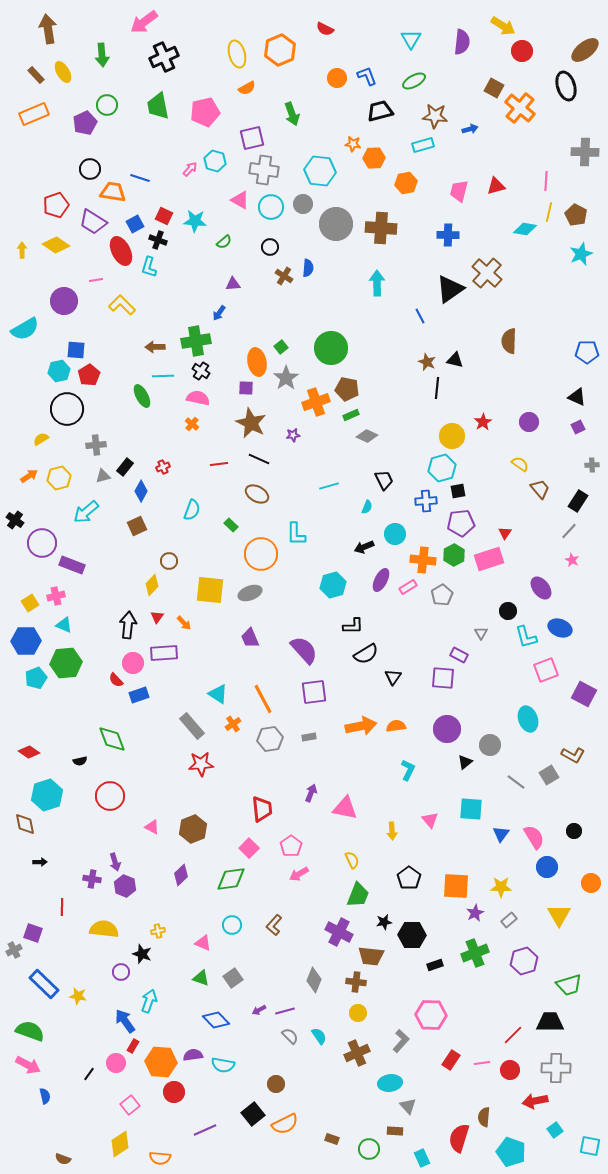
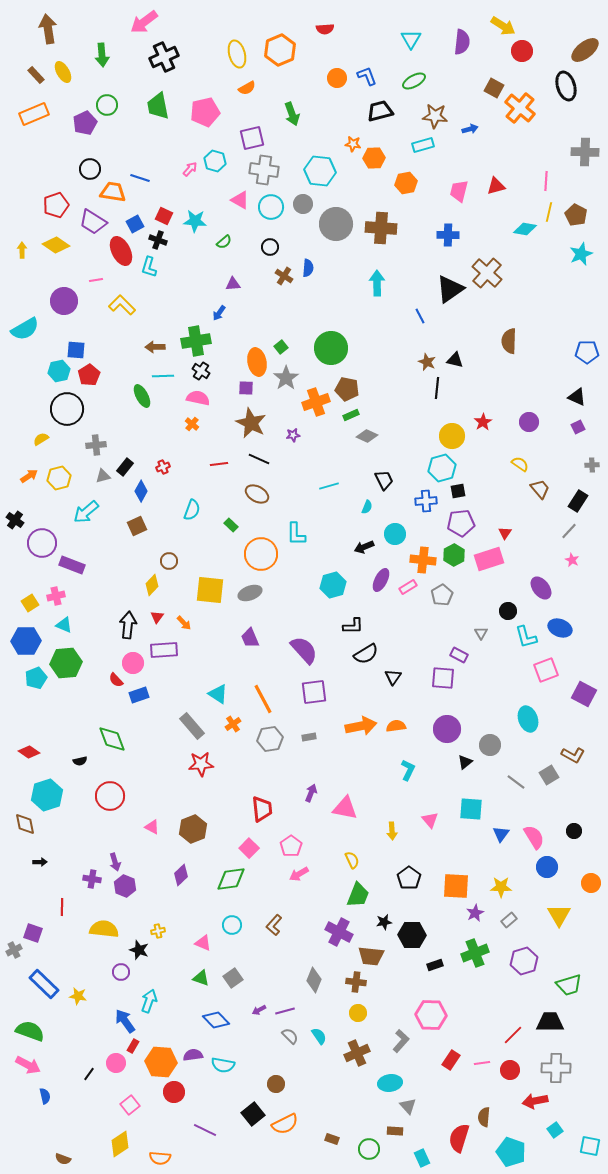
red semicircle at (325, 29): rotated 30 degrees counterclockwise
purple rectangle at (164, 653): moved 3 px up
black star at (142, 954): moved 3 px left, 4 px up
purple line at (205, 1130): rotated 50 degrees clockwise
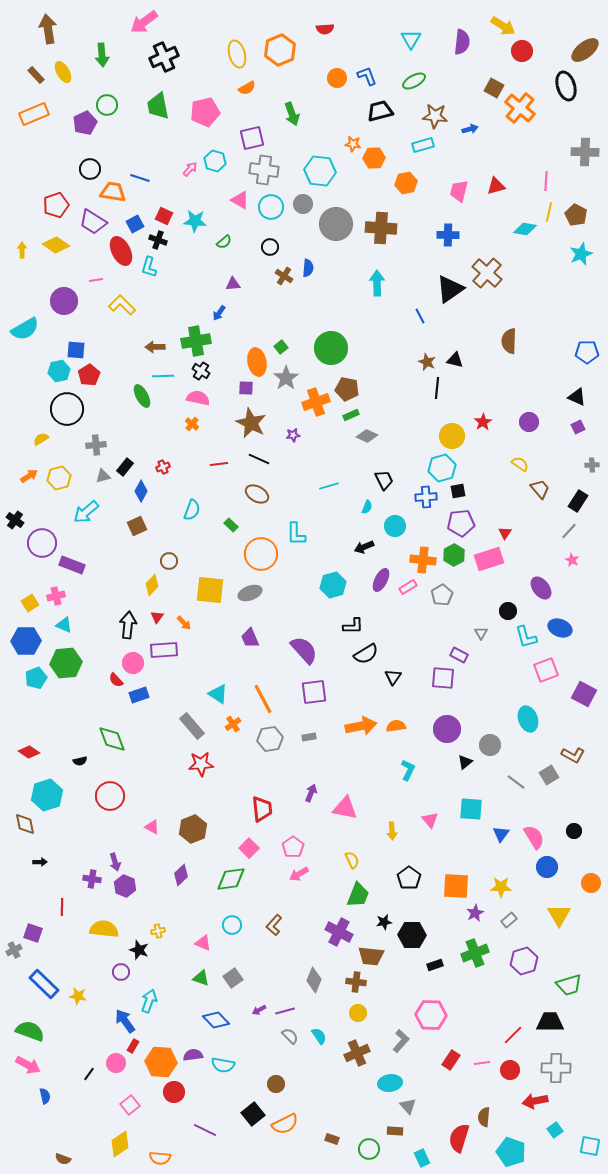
blue cross at (426, 501): moved 4 px up
cyan circle at (395, 534): moved 8 px up
pink pentagon at (291, 846): moved 2 px right, 1 px down
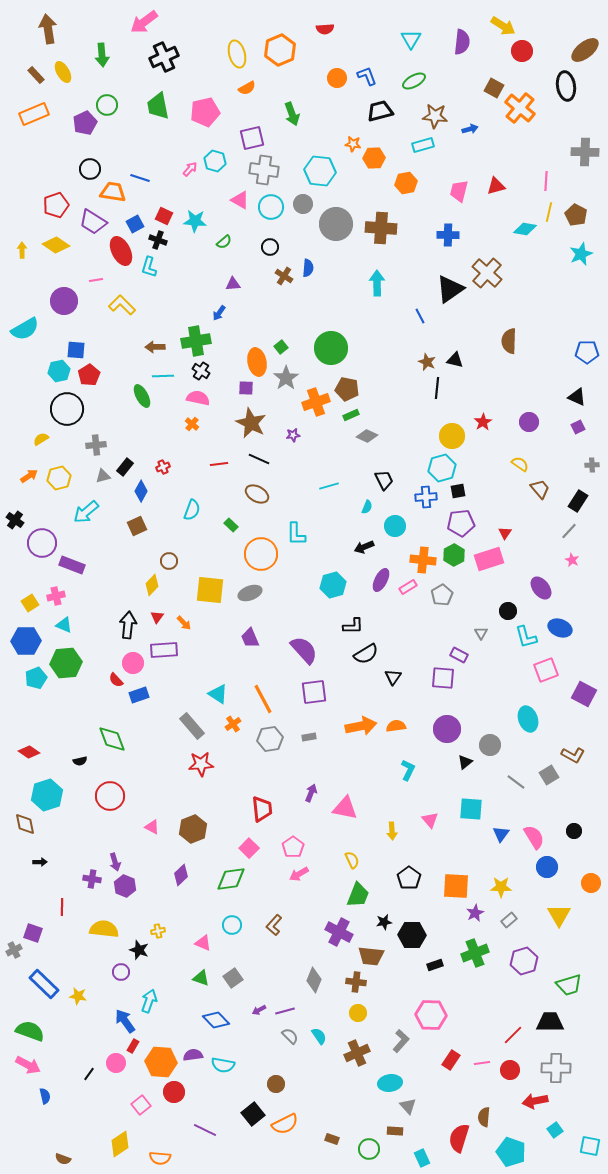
black ellipse at (566, 86): rotated 8 degrees clockwise
pink square at (130, 1105): moved 11 px right
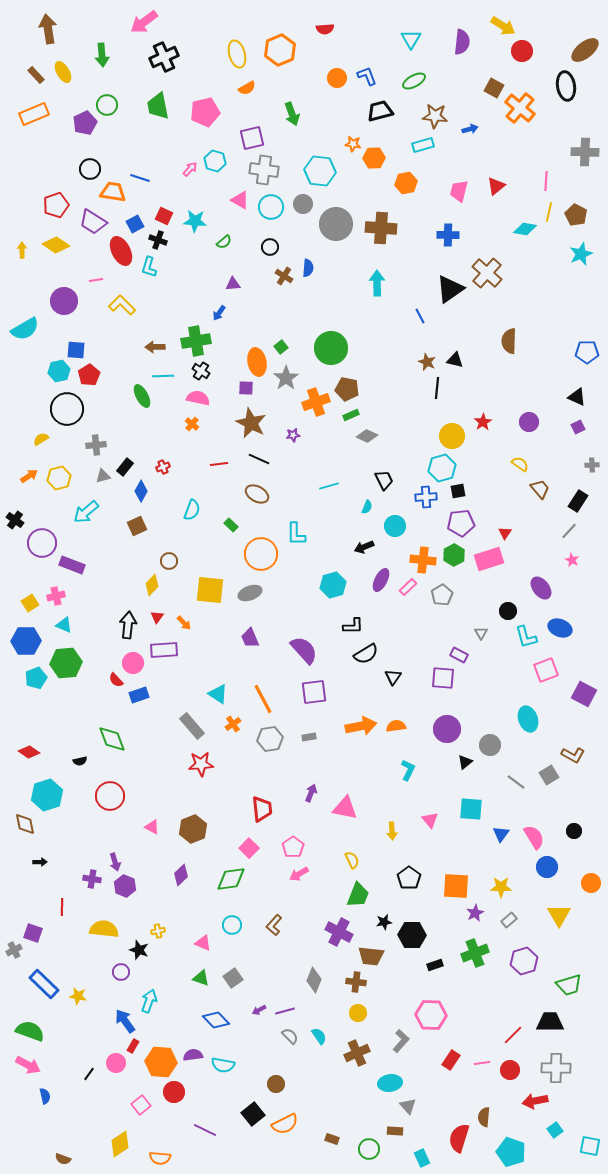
red triangle at (496, 186): rotated 24 degrees counterclockwise
pink rectangle at (408, 587): rotated 12 degrees counterclockwise
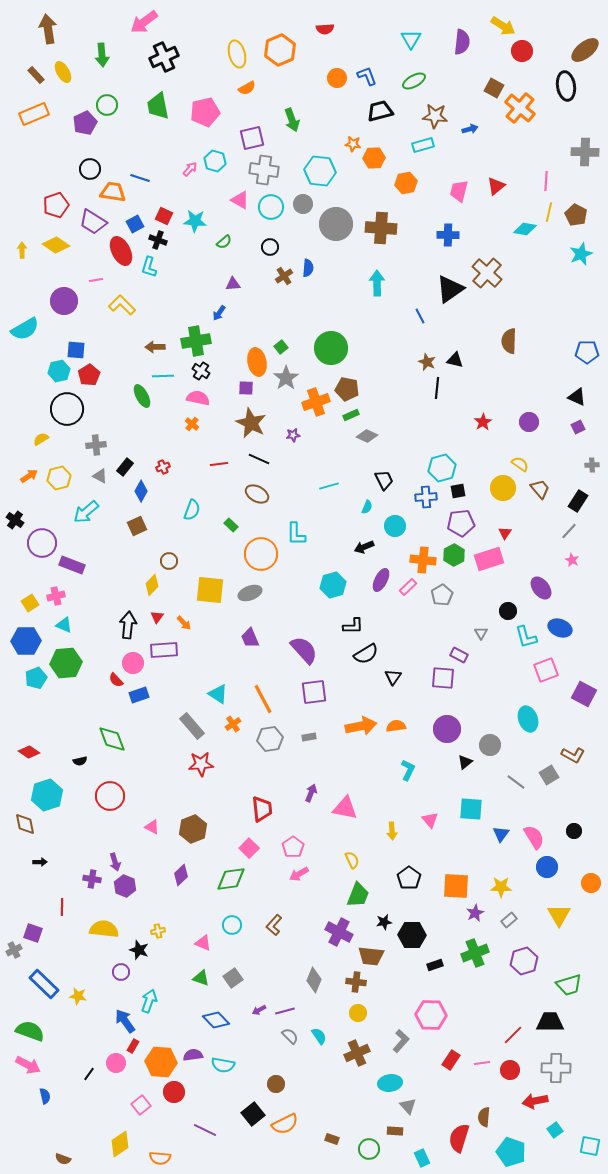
green arrow at (292, 114): moved 6 px down
brown cross at (284, 276): rotated 24 degrees clockwise
yellow circle at (452, 436): moved 51 px right, 52 px down
gray triangle at (103, 476): moved 3 px left; rotated 42 degrees clockwise
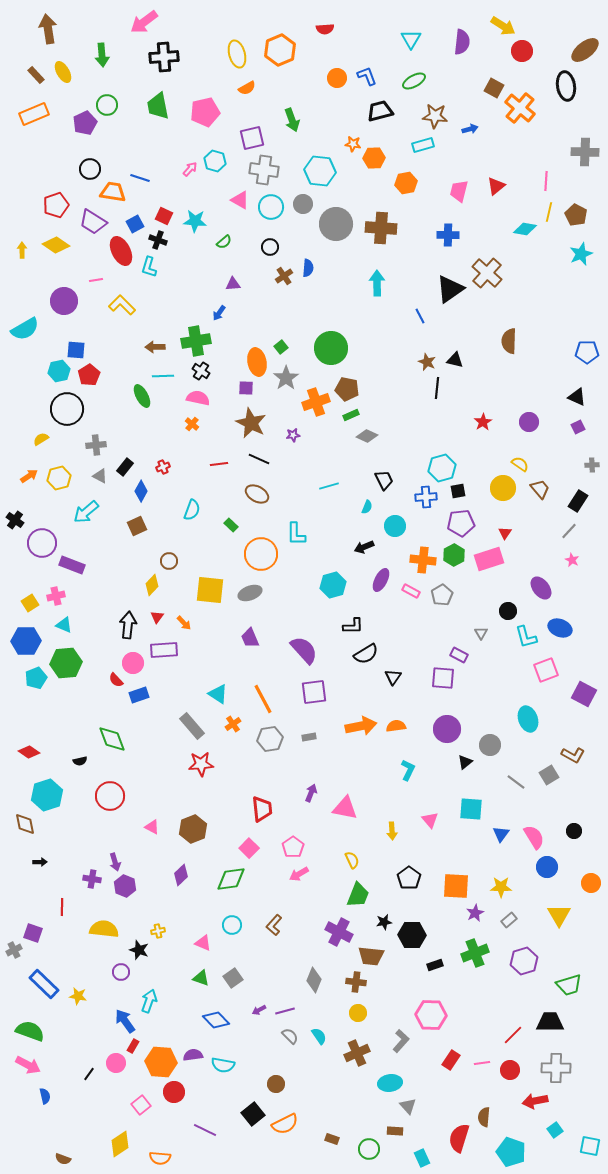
black cross at (164, 57): rotated 20 degrees clockwise
pink rectangle at (408, 587): moved 3 px right, 4 px down; rotated 72 degrees clockwise
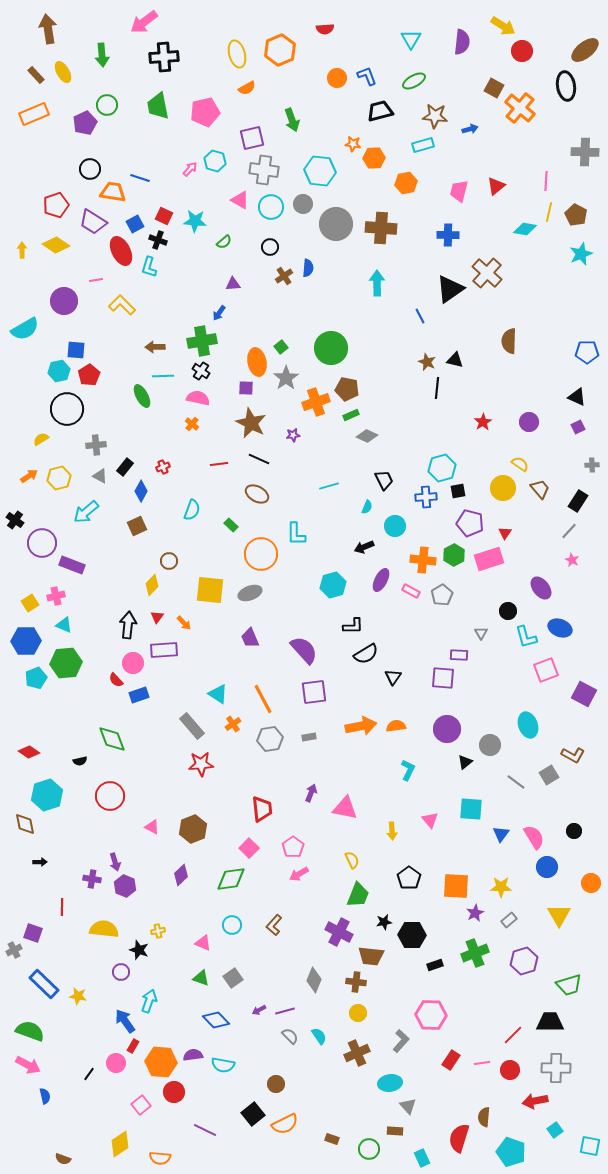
green cross at (196, 341): moved 6 px right
purple pentagon at (461, 523): moved 9 px right; rotated 20 degrees clockwise
purple rectangle at (459, 655): rotated 24 degrees counterclockwise
cyan ellipse at (528, 719): moved 6 px down
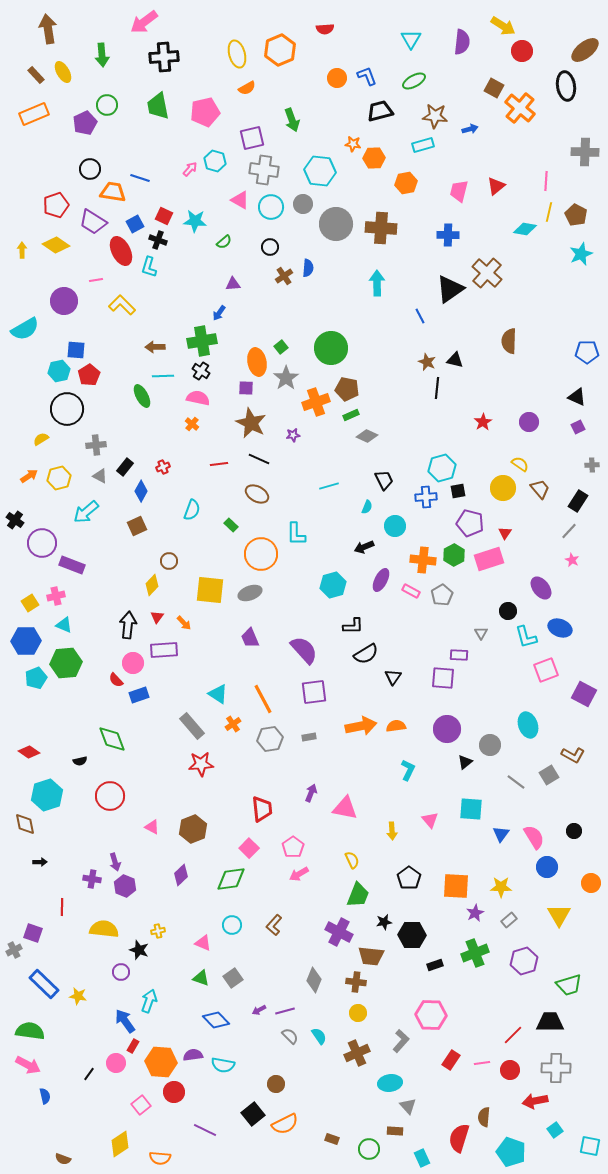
green semicircle at (30, 1031): rotated 12 degrees counterclockwise
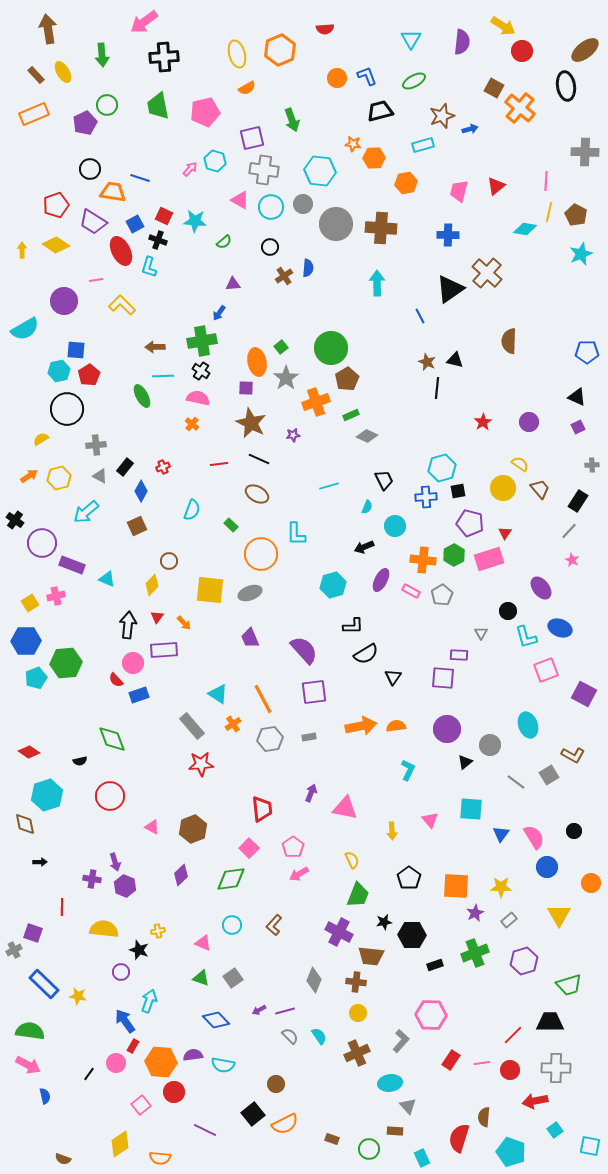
brown star at (435, 116): moved 7 px right; rotated 25 degrees counterclockwise
brown pentagon at (347, 389): moved 10 px up; rotated 30 degrees clockwise
cyan triangle at (64, 625): moved 43 px right, 46 px up
